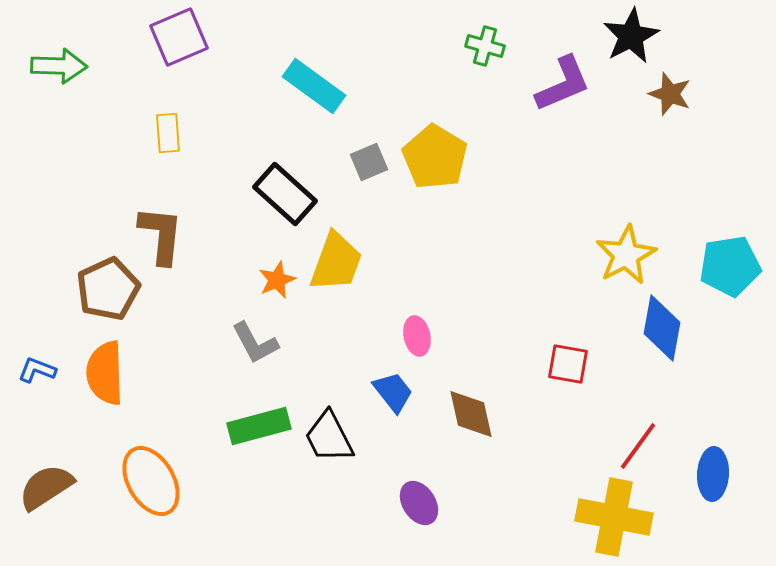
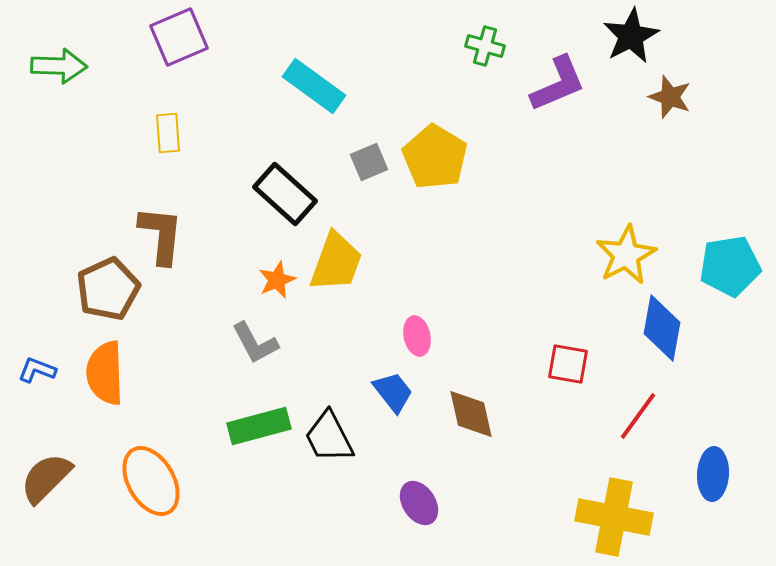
purple L-shape: moved 5 px left
brown star: moved 3 px down
red line: moved 30 px up
brown semicircle: moved 9 px up; rotated 12 degrees counterclockwise
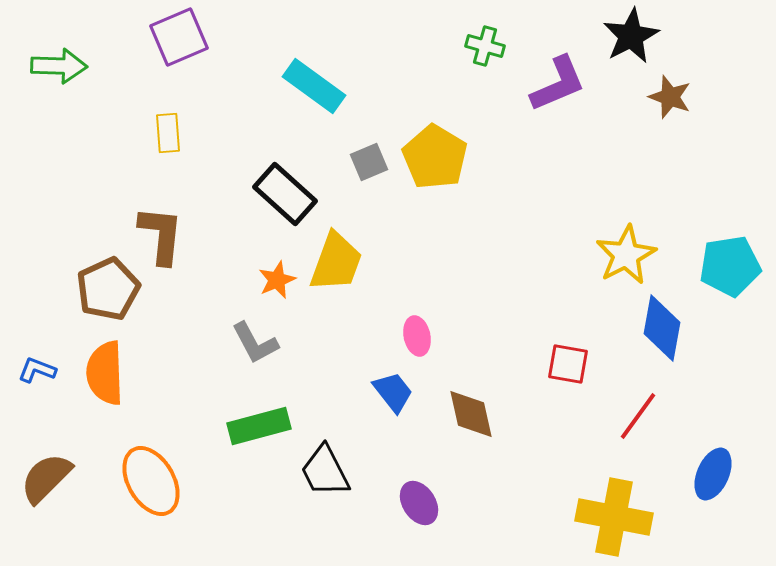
black trapezoid: moved 4 px left, 34 px down
blue ellipse: rotated 21 degrees clockwise
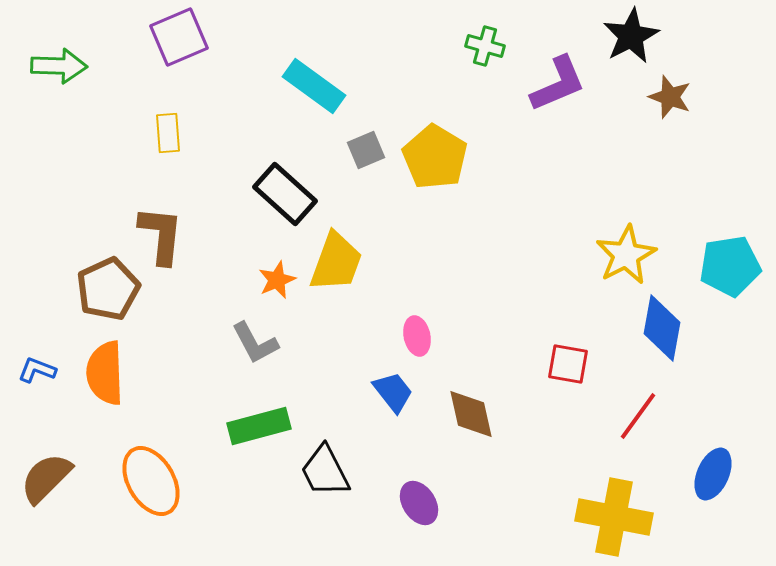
gray square: moved 3 px left, 12 px up
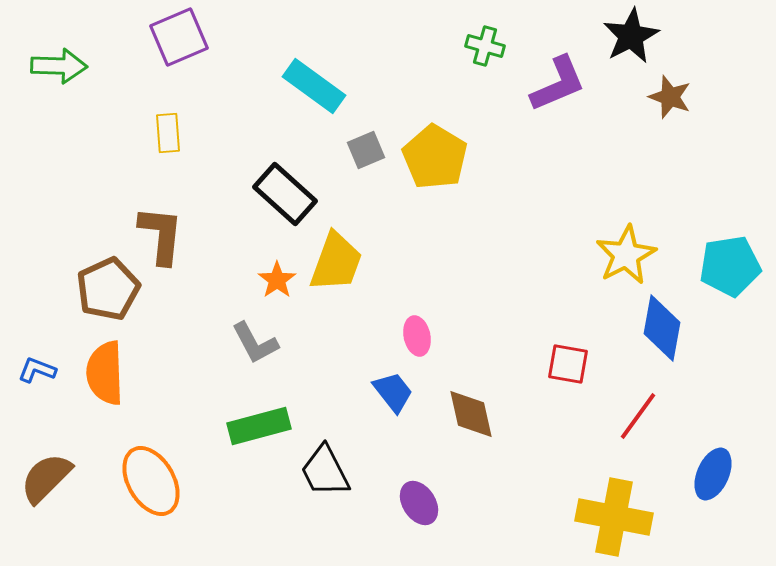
orange star: rotated 12 degrees counterclockwise
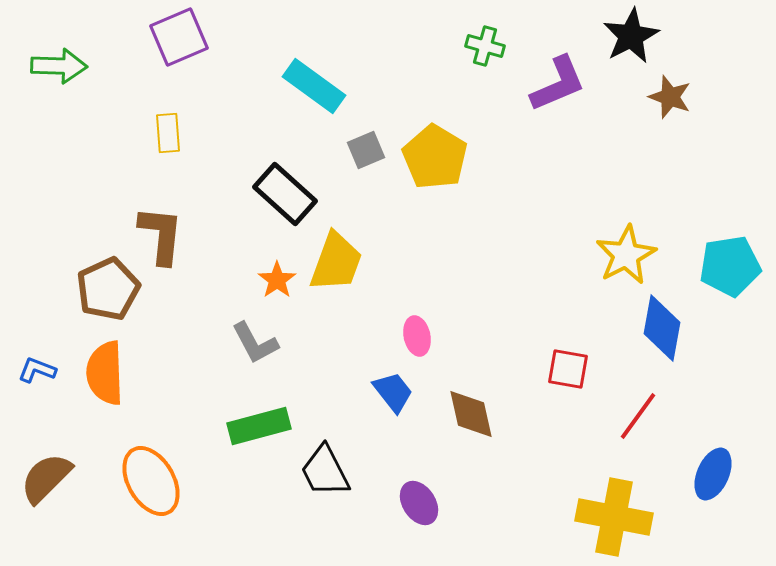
red square: moved 5 px down
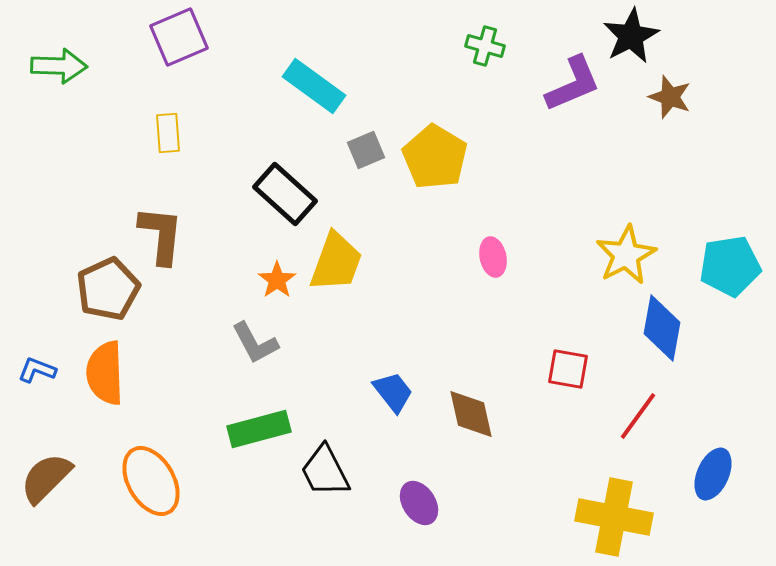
purple L-shape: moved 15 px right
pink ellipse: moved 76 px right, 79 px up
green rectangle: moved 3 px down
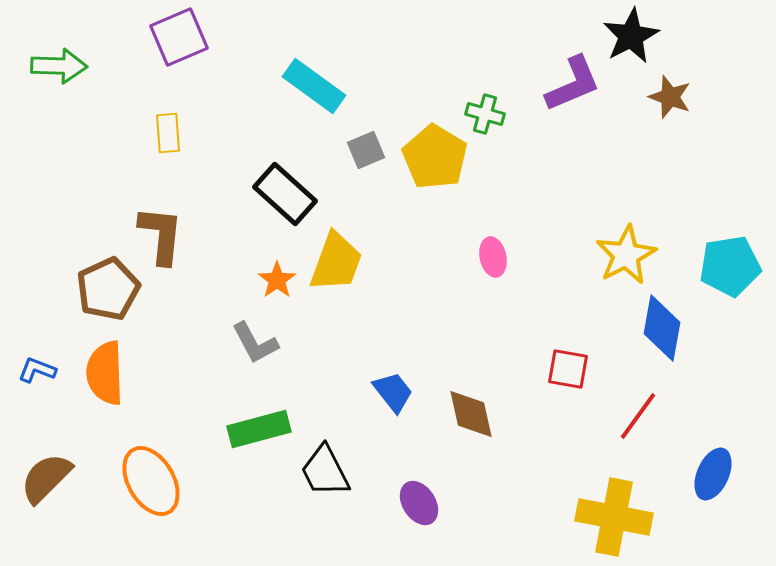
green cross: moved 68 px down
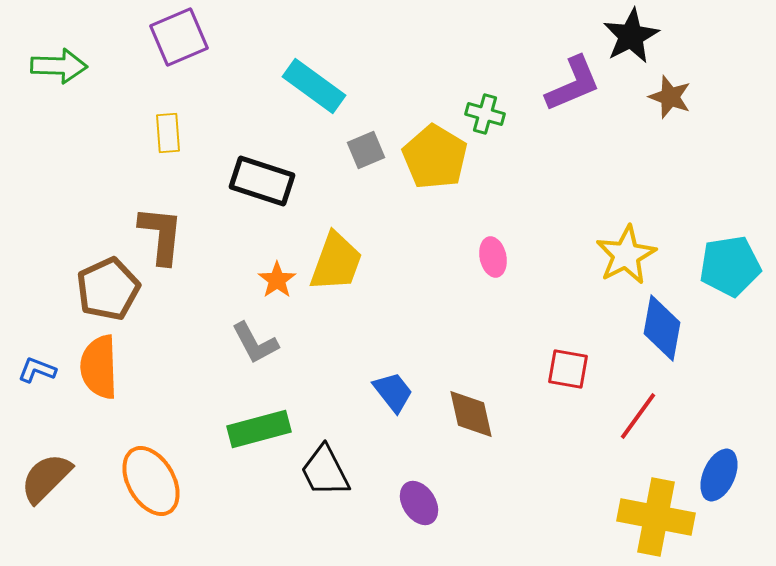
black rectangle: moved 23 px left, 13 px up; rotated 24 degrees counterclockwise
orange semicircle: moved 6 px left, 6 px up
blue ellipse: moved 6 px right, 1 px down
yellow cross: moved 42 px right
